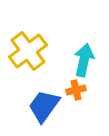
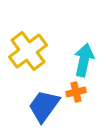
orange cross: moved 2 px down
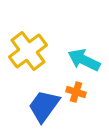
cyan arrow: rotated 76 degrees counterclockwise
orange cross: rotated 30 degrees clockwise
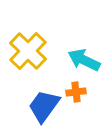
yellow cross: rotated 9 degrees counterclockwise
orange cross: rotated 24 degrees counterclockwise
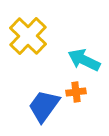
yellow cross: moved 15 px up
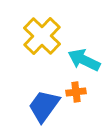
yellow cross: moved 14 px right
